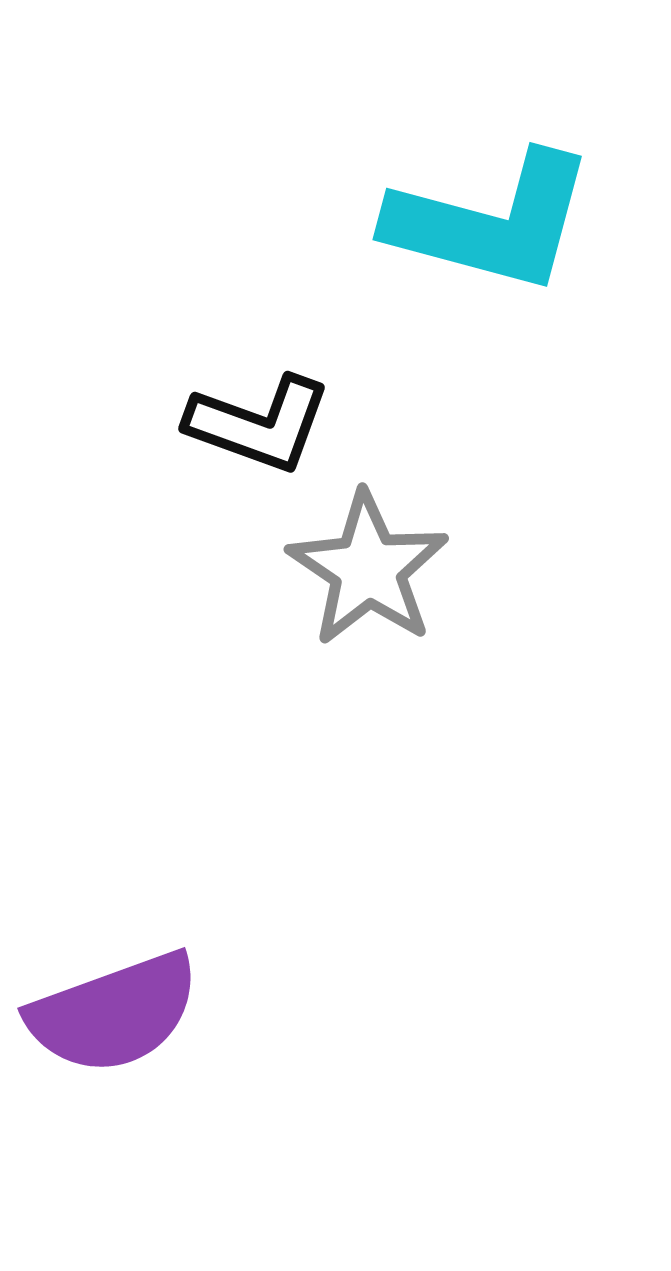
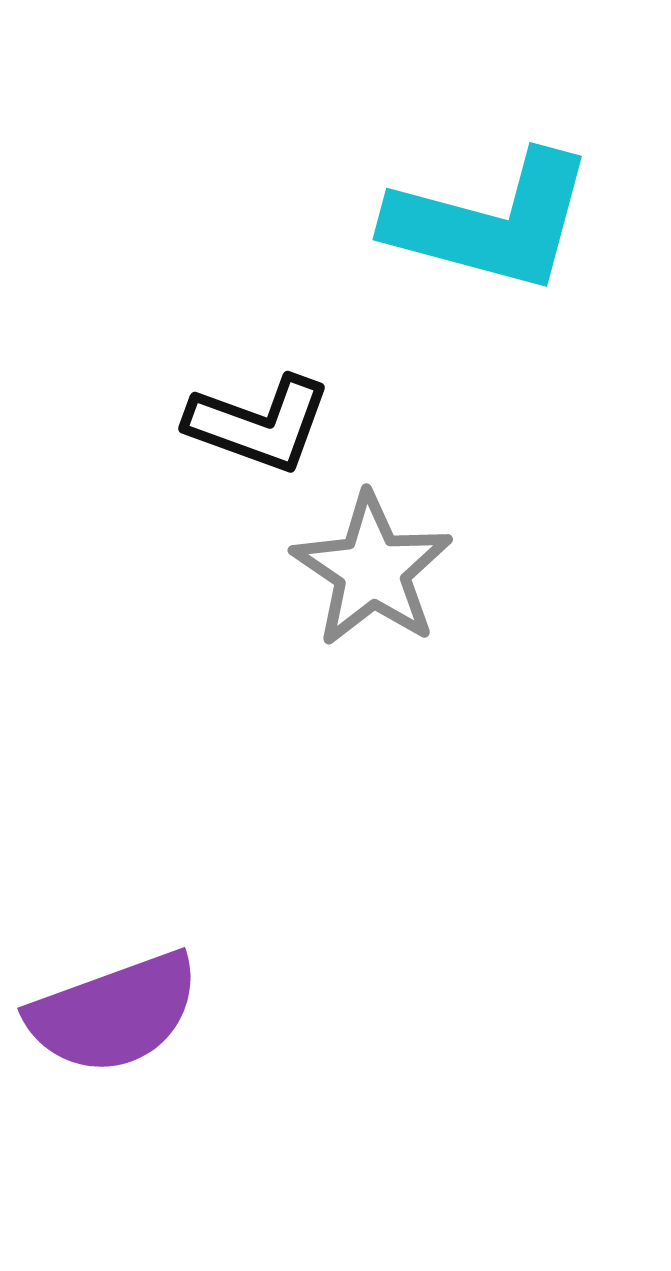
gray star: moved 4 px right, 1 px down
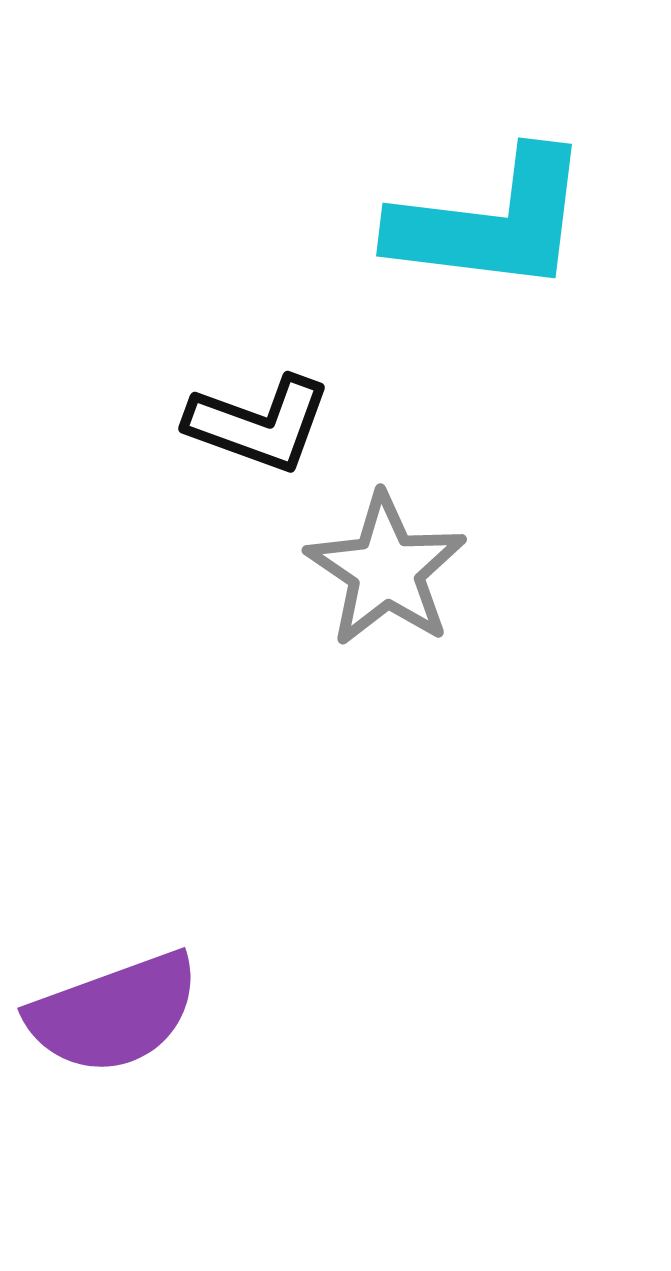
cyan L-shape: rotated 8 degrees counterclockwise
gray star: moved 14 px right
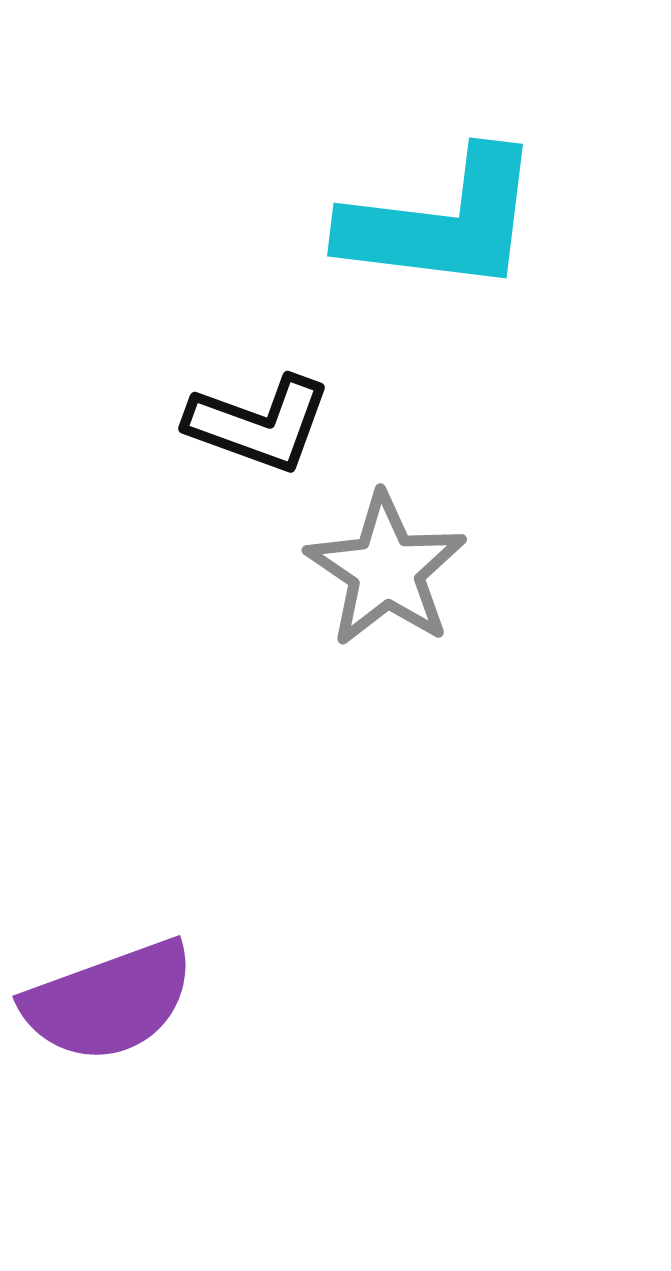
cyan L-shape: moved 49 px left
purple semicircle: moved 5 px left, 12 px up
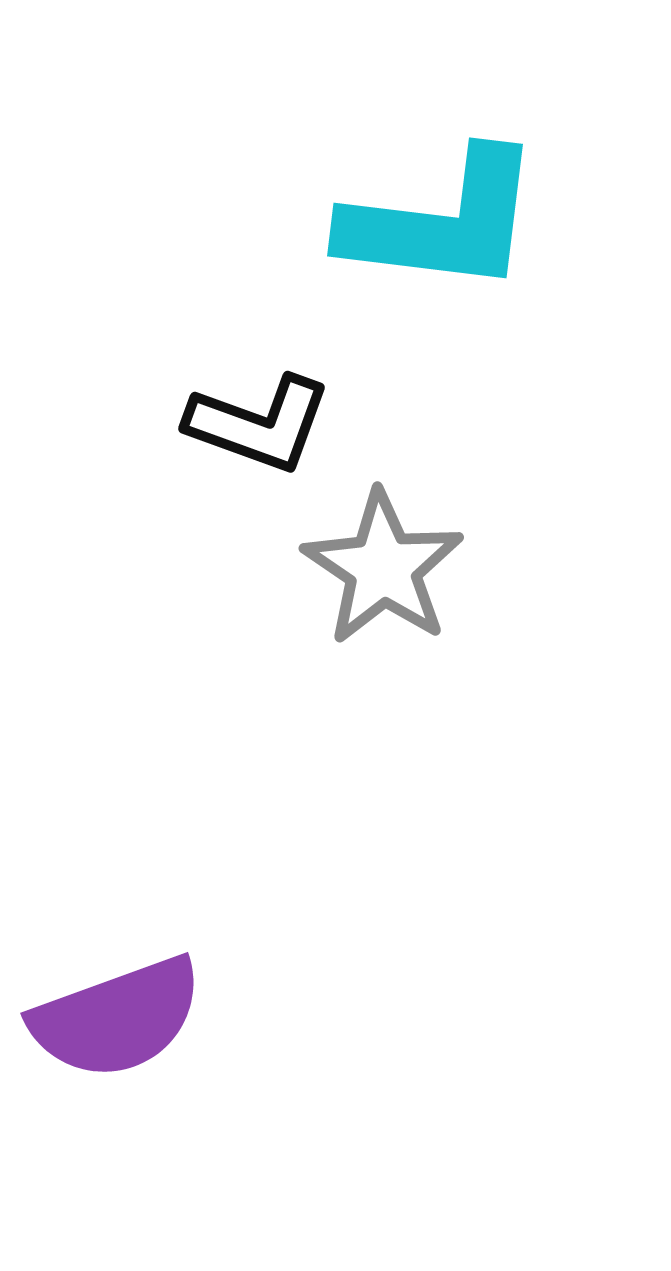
gray star: moved 3 px left, 2 px up
purple semicircle: moved 8 px right, 17 px down
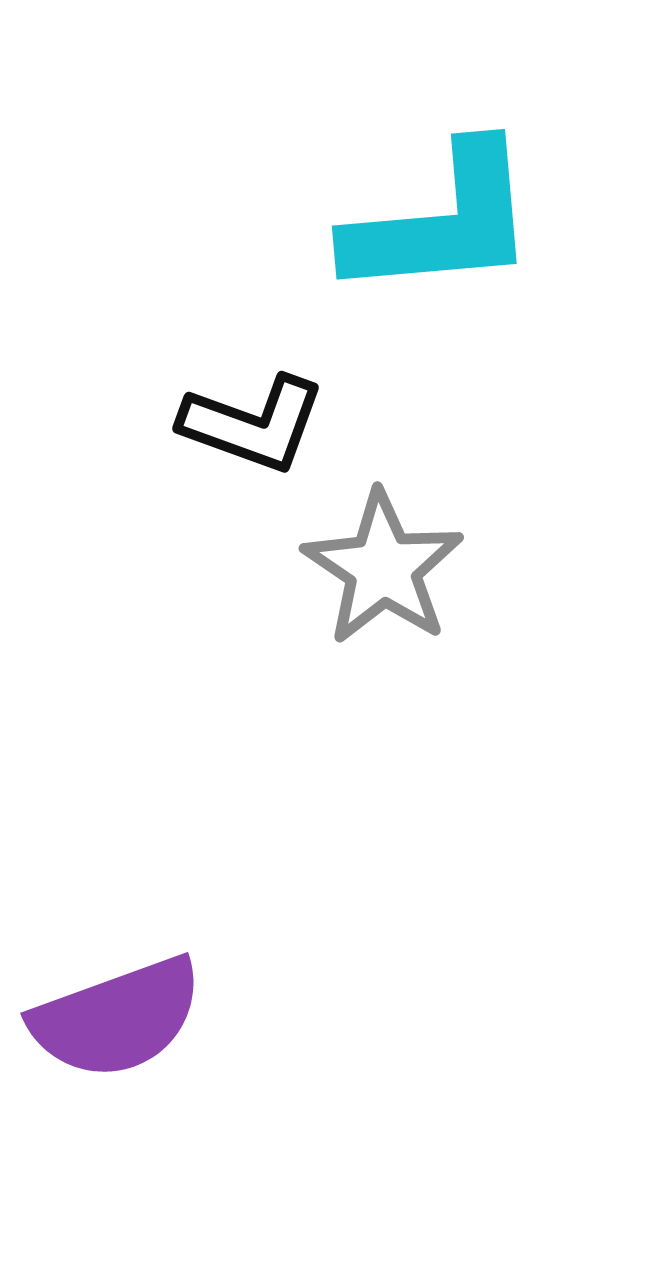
cyan L-shape: rotated 12 degrees counterclockwise
black L-shape: moved 6 px left
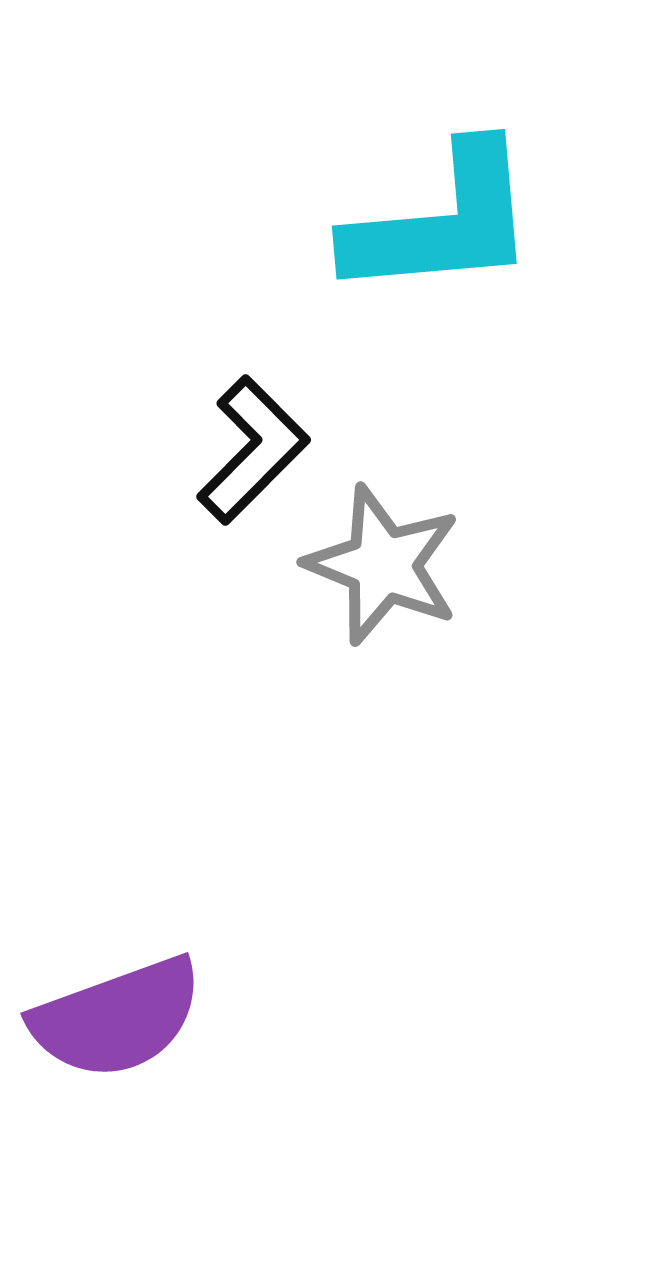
black L-shape: moved 26 px down; rotated 65 degrees counterclockwise
gray star: moved 3 px up; rotated 12 degrees counterclockwise
